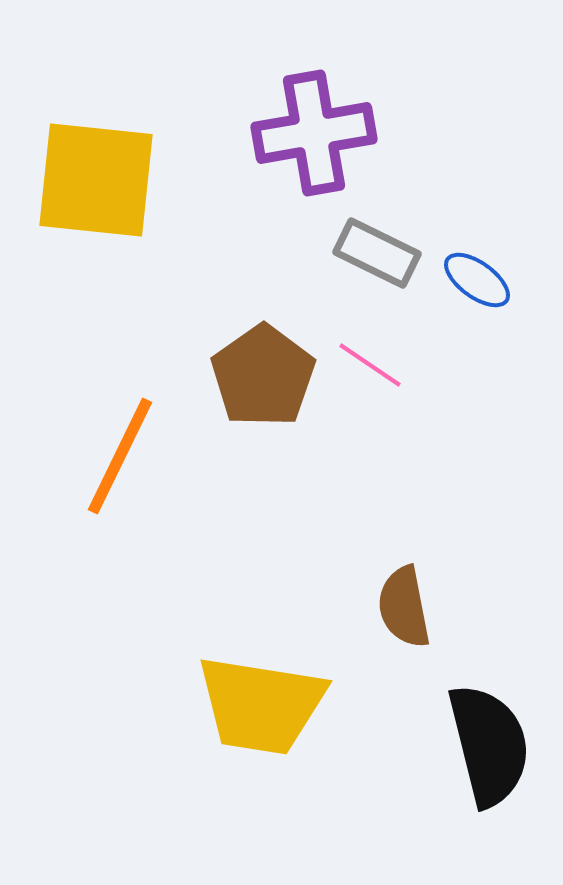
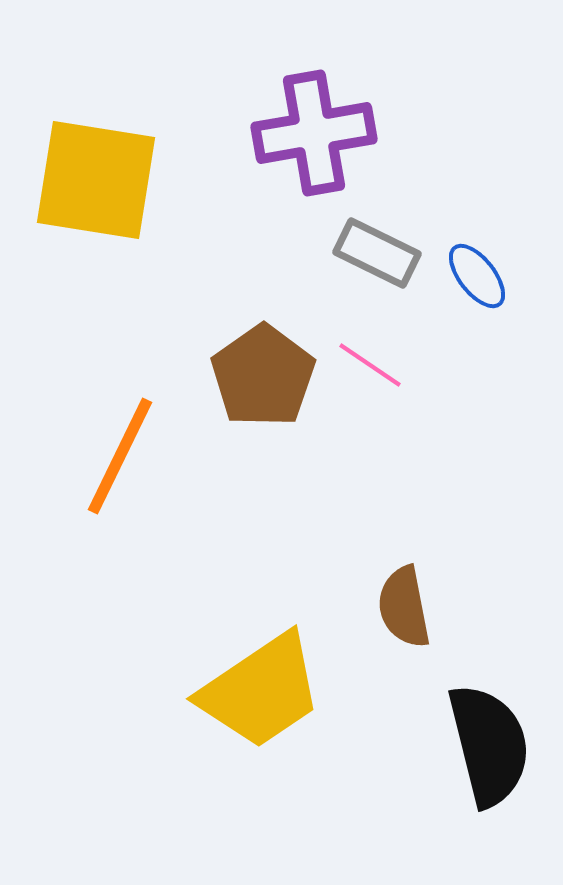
yellow square: rotated 3 degrees clockwise
blue ellipse: moved 4 px up; rotated 16 degrees clockwise
yellow trapezoid: moved 14 px up; rotated 43 degrees counterclockwise
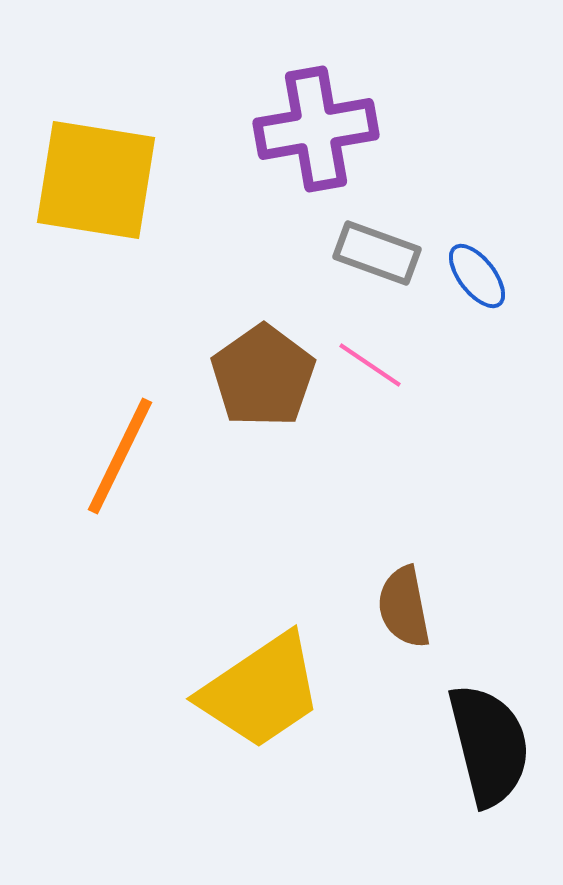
purple cross: moved 2 px right, 4 px up
gray rectangle: rotated 6 degrees counterclockwise
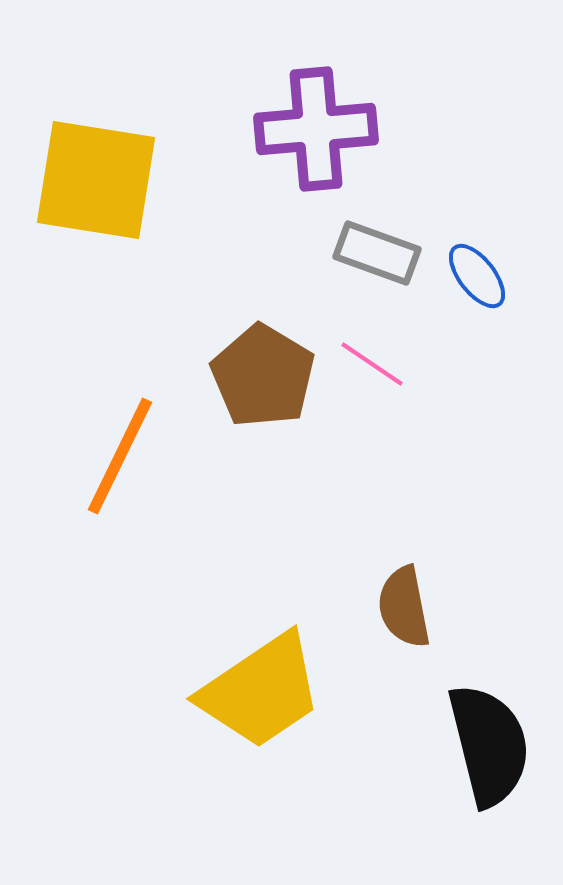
purple cross: rotated 5 degrees clockwise
pink line: moved 2 px right, 1 px up
brown pentagon: rotated 6 degrees counterclockwise
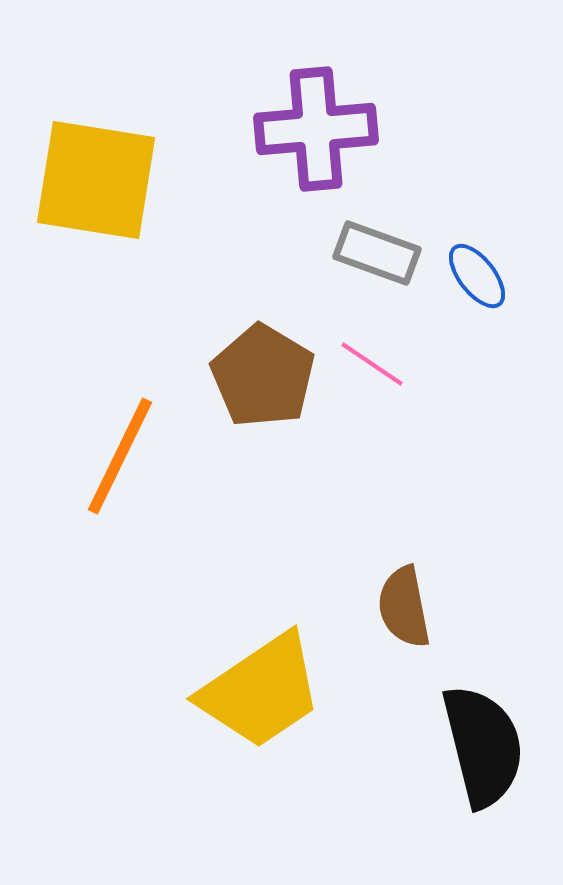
black semicircle: moved 6 px left, 1 px down
